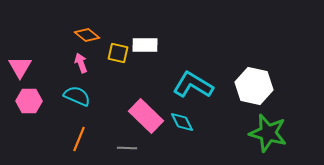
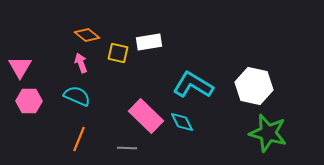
white rectangle: moved 4 px right, 3 px up; rotated 10 degrees counterclockwise
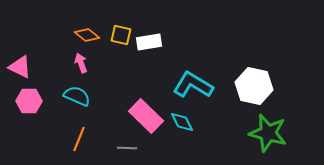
yellow square: moved 3 px right, 18 px up
pink triangle: rotated 35 degrees counterclockwise
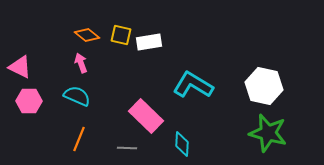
white hexagon: moved 10 px right
cyan diamond: moved 22 px down; rotated 30 degrees clockwise
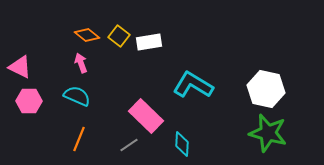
yellow square: moved 2 px left, 1 px down; rotated 25 degrees clockwise
white hexagon: moved 2 px right, 3 px down
gray line: moved 2 px right, 3 px up; rotated 36 degrees counterclockwise
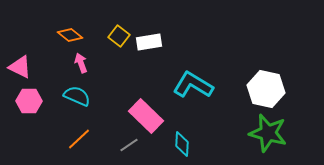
orange diamond: moved 17 px left
orange line: rotated 25 degrees clockwise
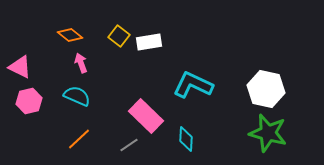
cyan L-shape: rotated 6 degrees counterclockwise
pink hexagon: rotated 15 degrees counterclockwise
cyan diamond: moved 4 px right, 5 px up
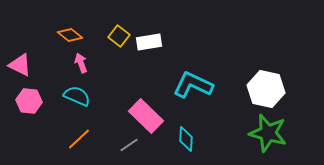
pink triangle: moved 2 px up
pink hexagon: rotated 20 degrees clockwise
